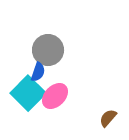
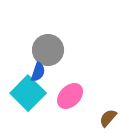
pink ellipse: moved 15 px right
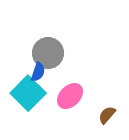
gray circle: moved 3 px down
brown semicircle: moved 1 px left, 3 px up
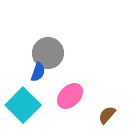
cyan square: moved 5 px left, 12 px down
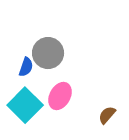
blue semicircle: moved 12 px left, 5 px up
pink ellipse: moved 10 px left; rotated 16 degrees counterclockwise
cyan square: moved 2 px right
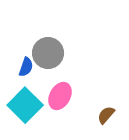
brown semicircle: moved 1 px left
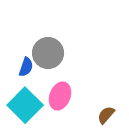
pink ellipse: rotated 8 degrees counterclockwise
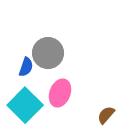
pink ellipse: moved 3 px up
